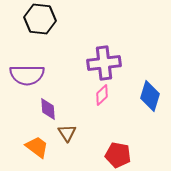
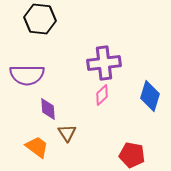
red pentagon: moved 14 px right
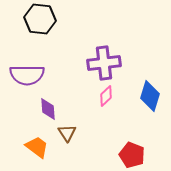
pink diamond: moved 4 px right, 1 px down
red pentagon: rotated 10 degrees clockwise
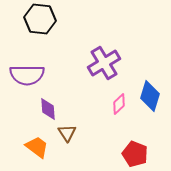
purple cross: rotated 24 degrees counterclockwise
pink diamond: moved 13 px right, 8 px down
red pentagon: moved 3 px right, 1 px up
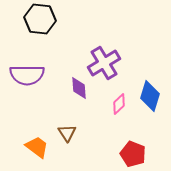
purple diamond: moved 31 px right, 21 px up
red pentagon: moved 2 px left
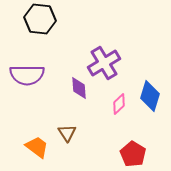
red pentagon: rotated 10 degrees clockwise
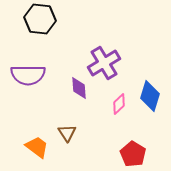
purple semicircle: moved 1 px right
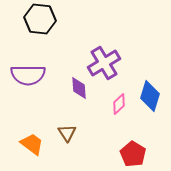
orange trapezoid: moved 5 px left, 3 px up
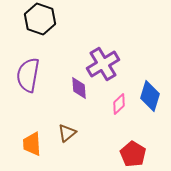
black hexagon: rotated 12 degrees clockwise
purple cross: moved 1 px left, 1 px down
purple semicircle: rotated 100 degrees clockwise
brown triangle: rotated 24 degrees clockwise
orange trapezoid: rotated 130 degrees counterclockwise
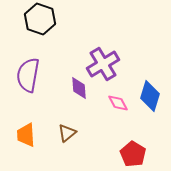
pink diamond: moved 1 px left, 1 px up; rotated 75 degrees counterclockwise
orange trapezoid: moved 6 px left, 9 px up
